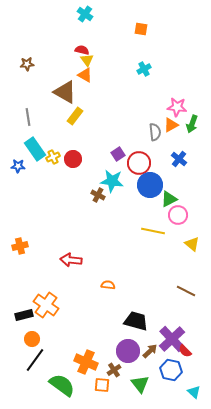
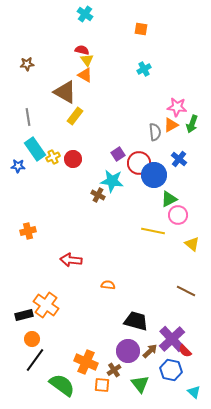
blue circle at (150, 185): moved 4 px right, 10 px up
orange cross at (20, 246): moved 8 px right, 15 px up
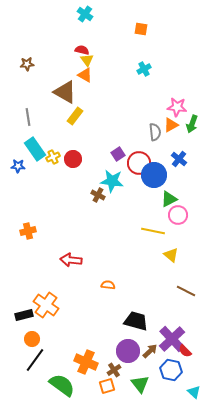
yellow triangle at (192, 244): moved 21 px left, 11 px down
orange square at (102, 385): moved 5 px right, 1 px down; rotated 21 degrees counterclockwise
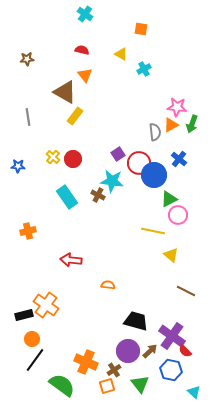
yellow triangle at (87, 60): moved 34 px right, 6 px up; rotated 24 degrees counterclockwise
brown star at (27, 64): moved 5 px up
orange triangle at (85, 75): rotated 21 degrees clockwise
cyan rectangle at (35, 149): moved 32 px right, 48 px down
yellow cross at (53, 157): rotated 24 degrees counterclockwise
purple cross at (172, 339): moved 3 px up; rotated 12 degrees counterclockwise
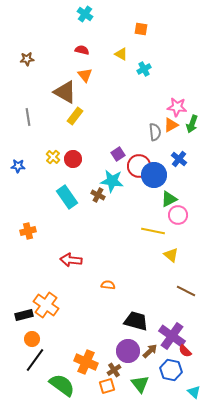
red circle at (139, 163): moved 3 px down
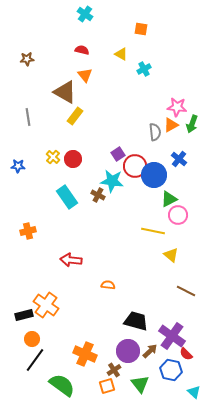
red circle at (139, 166): moved 4 px left
red semicircle at (185, 351): moved 1 px right, 3 px down
orange cross at (86, 362): moved 1 px left, 8 px up
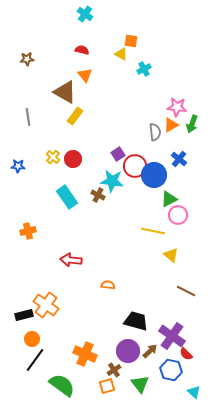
orange square at (141, 29): moved 10 px left, 12 px down
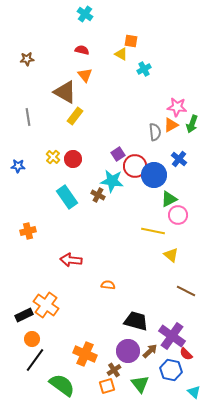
black rectangle at (24, 315): rotated 12 degrees counterclockwise
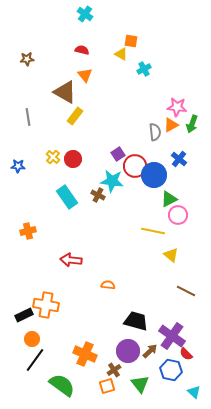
orange cross at (46, 305): rotated 25 degrees counterclockwise
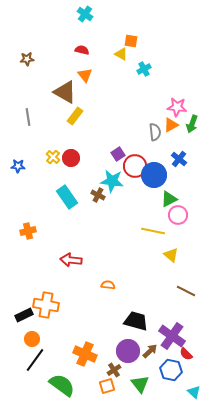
red circle at (73, 159): moved 2 px left, 1 px up
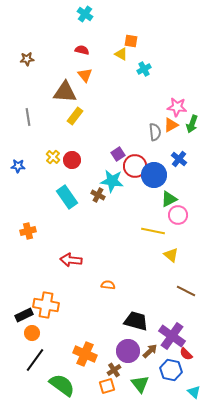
brown triangle at (65, 92): rotated 25 degrees counterclockwise
red circle at (71, 158): moved 1 px right, 2 px down
orange circle at (32, 339): moved 6 px up
